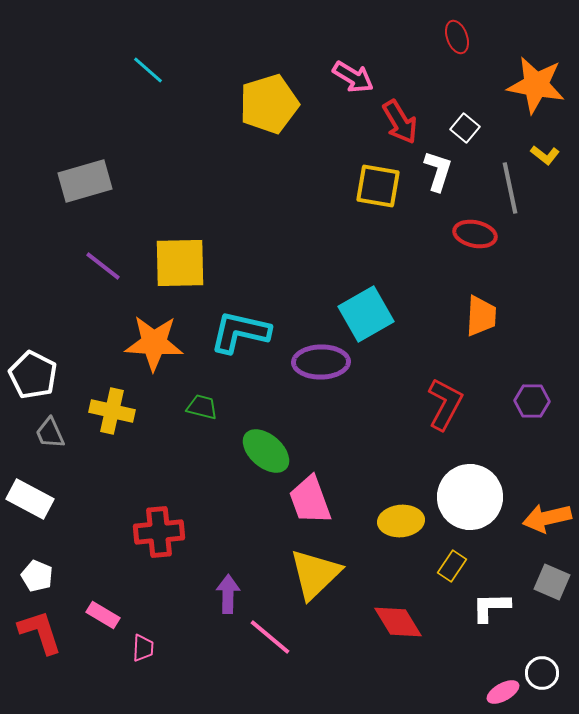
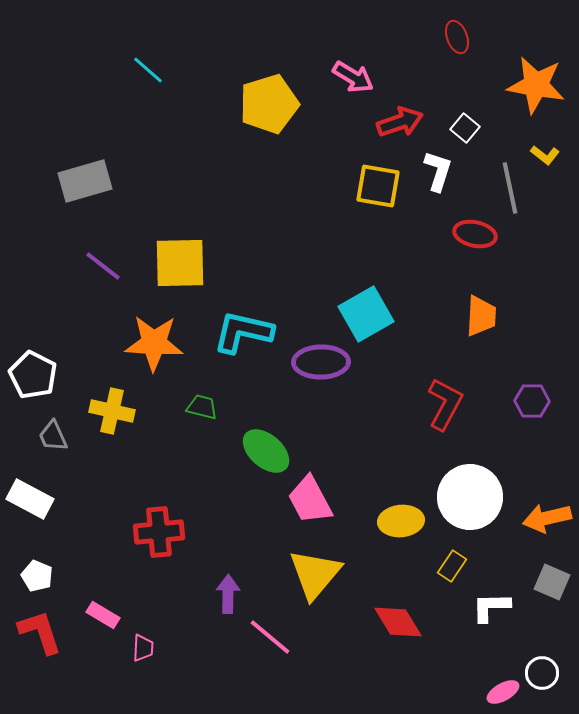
red arrow at (400, 122): rotated 78 degrees counterclockwise
cyan L-shape at (240, 332): moved 3 px right
gray trapezoid at (50, 433): moved 3 px right, 3 px down
pink trapezoid at (310, 500): rotated 8 degrees counterclockwise
yellow triangle at (315, 574): rotated 6 degrees counterclockwise
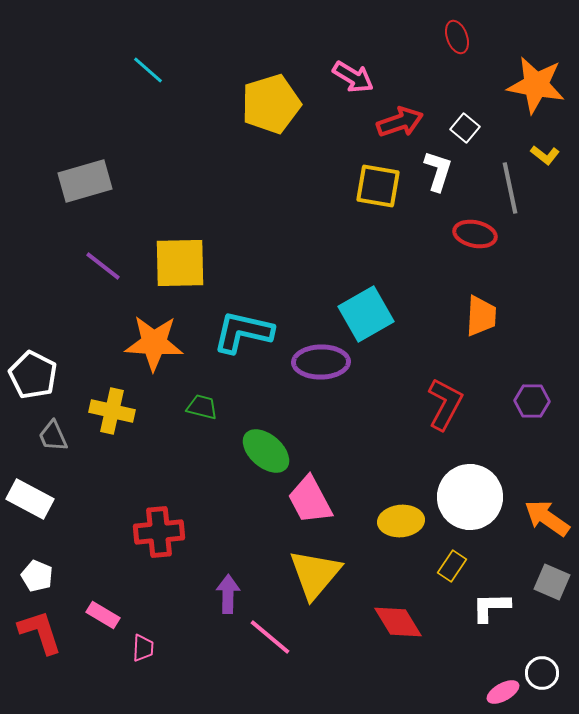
yellow pentagon at (269, 104): moved 2 px right
orange arrow at (547, 518): rotated 48 degrees clockwise
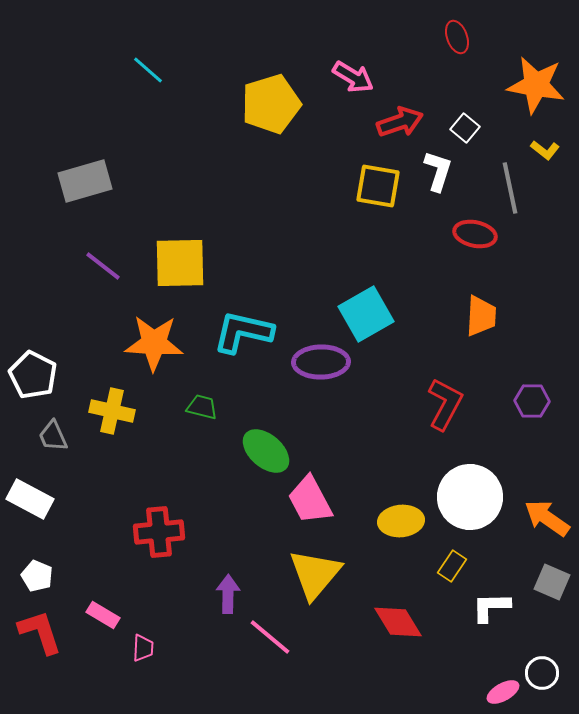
yellow L-shape at (545, 155): moved 5 px up
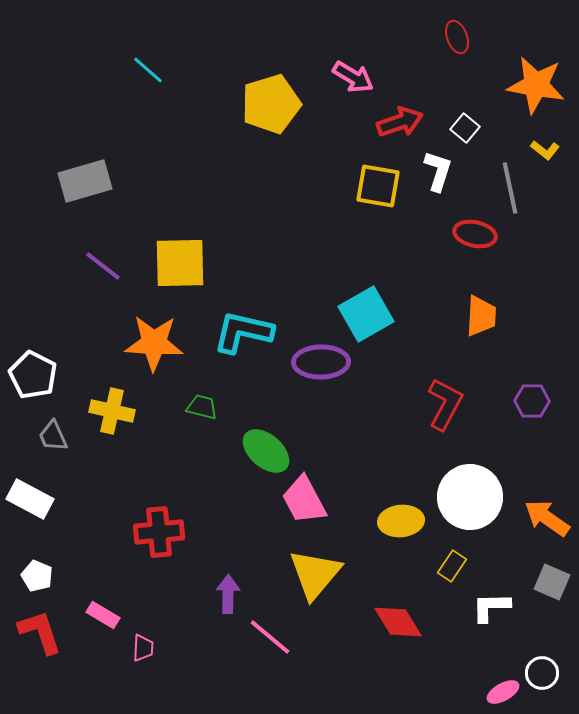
pink trapezoid at (310, 500): moved 6 px left
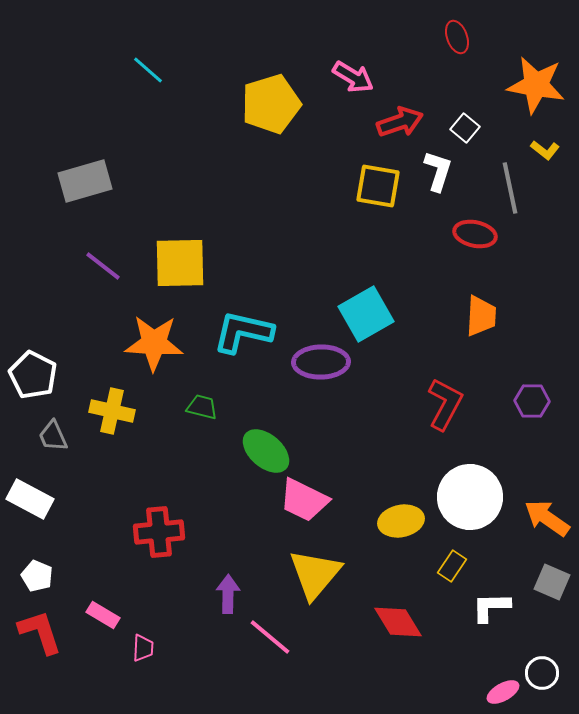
pink trapezoid at (304, 500): rotated 36 degrees counterclockwise
yellow ellipse at (401, 521): rotated 6 degrees counterclockwise
